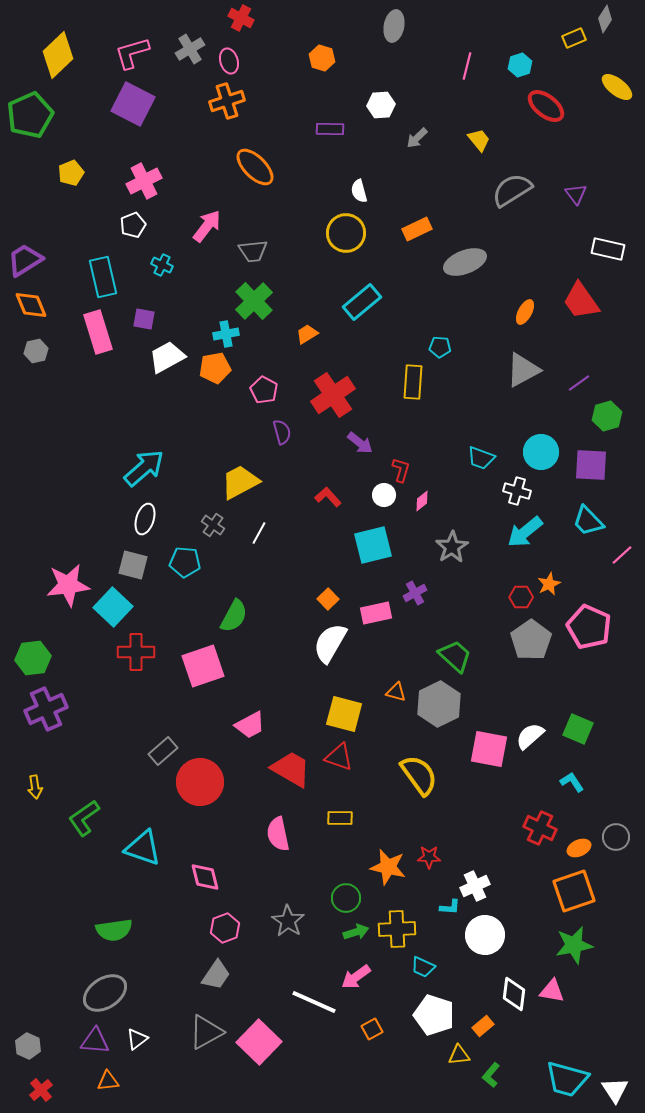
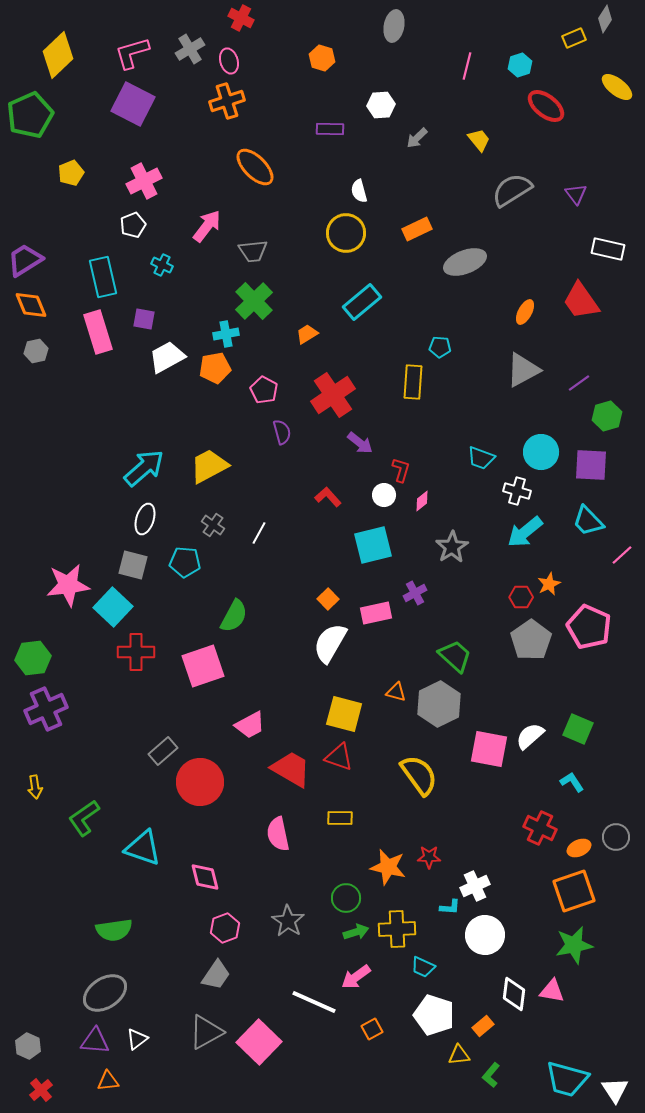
yellow trapezoid at (240, 482): moved 31 px left, 16 px up
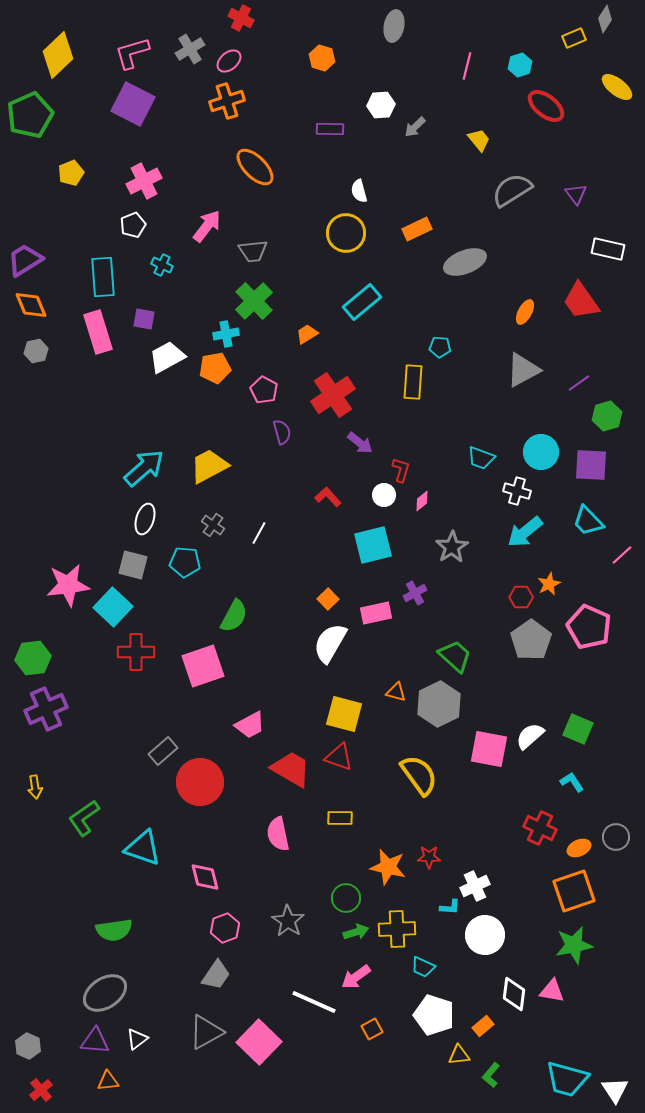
pink ellipse at (229, 61): rotated 65 degrees clockwise
gray arrow at (417, 138): moved 2 px left, 11 px up
cyan rectangle at (103, 277): rotated 9 degrees clockwise
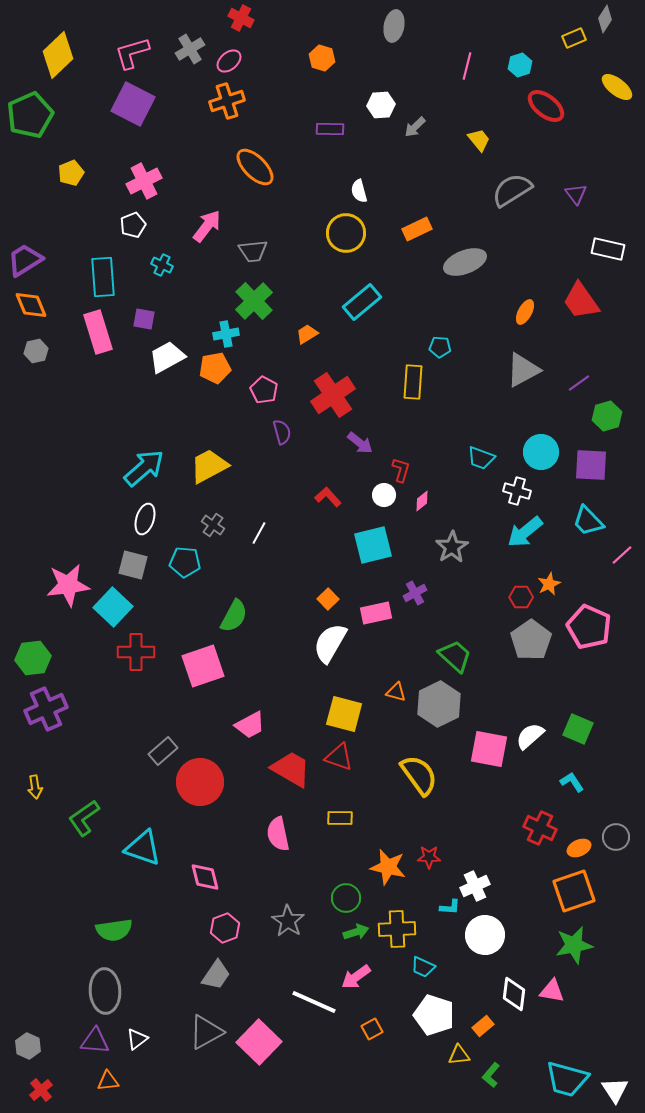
gray ellipse at (105, 993): moved 2 px up; rotated 60 degrees counterclockwise
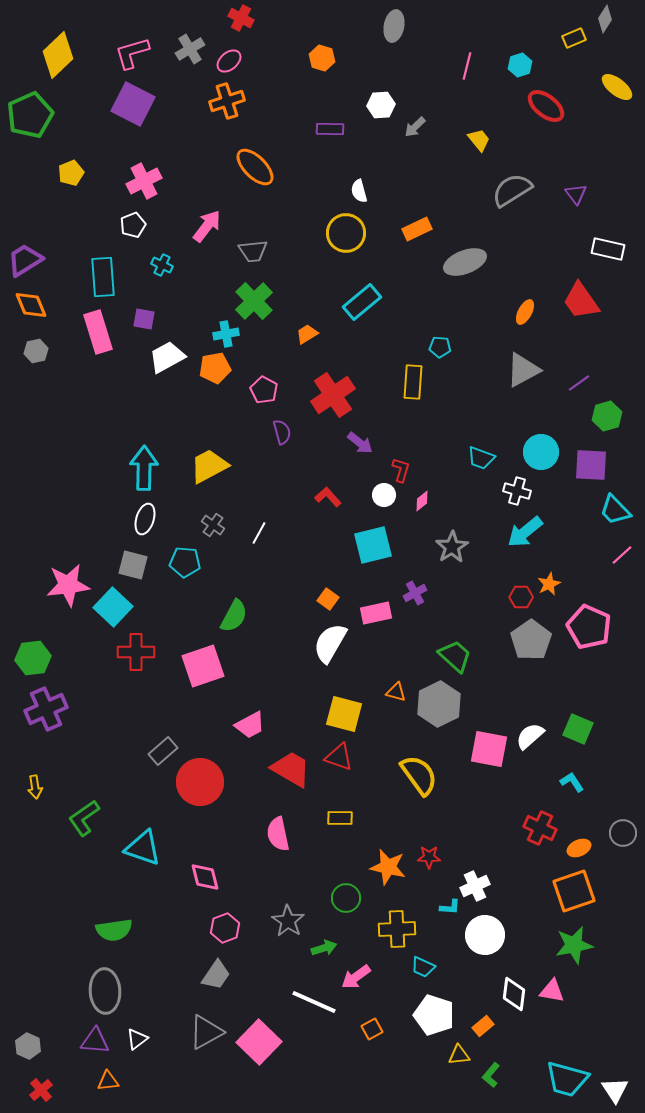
cyan arrow at (144, 468): rotated 48 degrees counterclockwise
cyan trapezoid at (588, 521): moved 27 px right, 11 px up
orange square at (328, 599): rotated 10 degrees counterclockwise
gray circle at (616, 837): moved 7 px right, 4 px up
green arrow at (356, 932): moved 32 px left, 16 px down
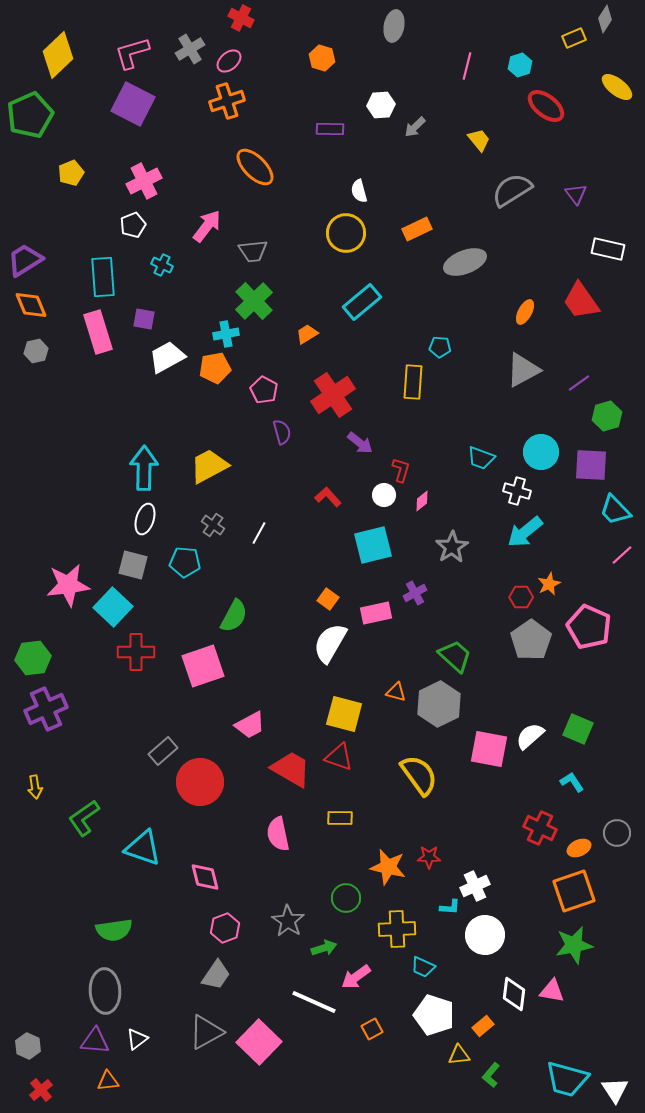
gray circle at (623, 833): moved 6 px left
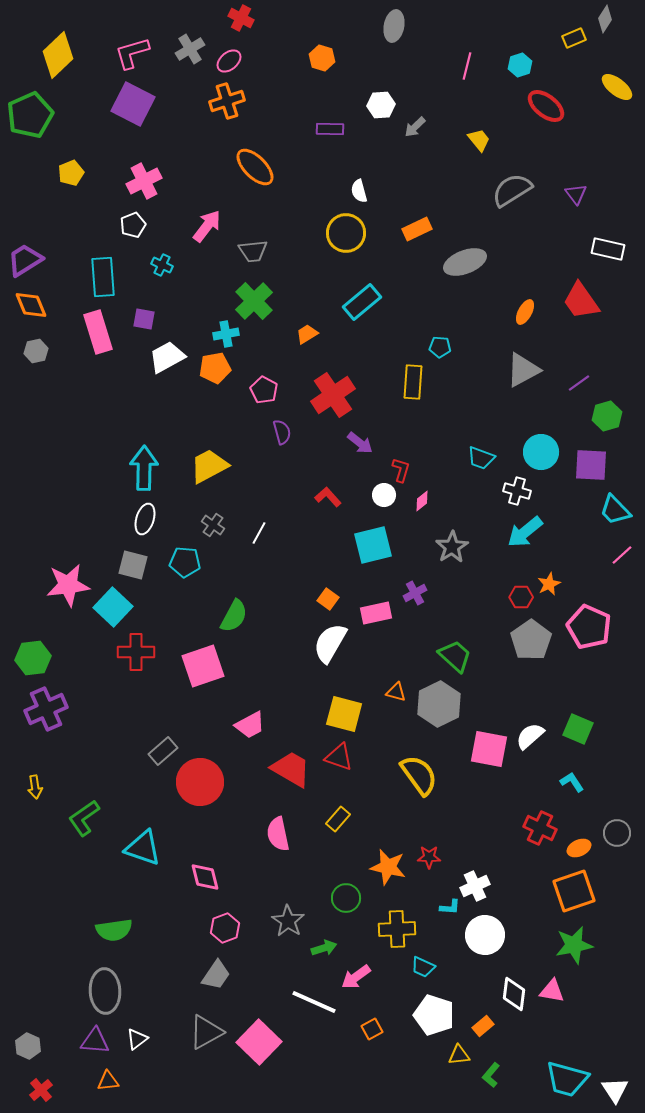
yellow rectangle at (340, 818): moved 2 px left, 1 px down; rotated 50 degrees counterclockwise
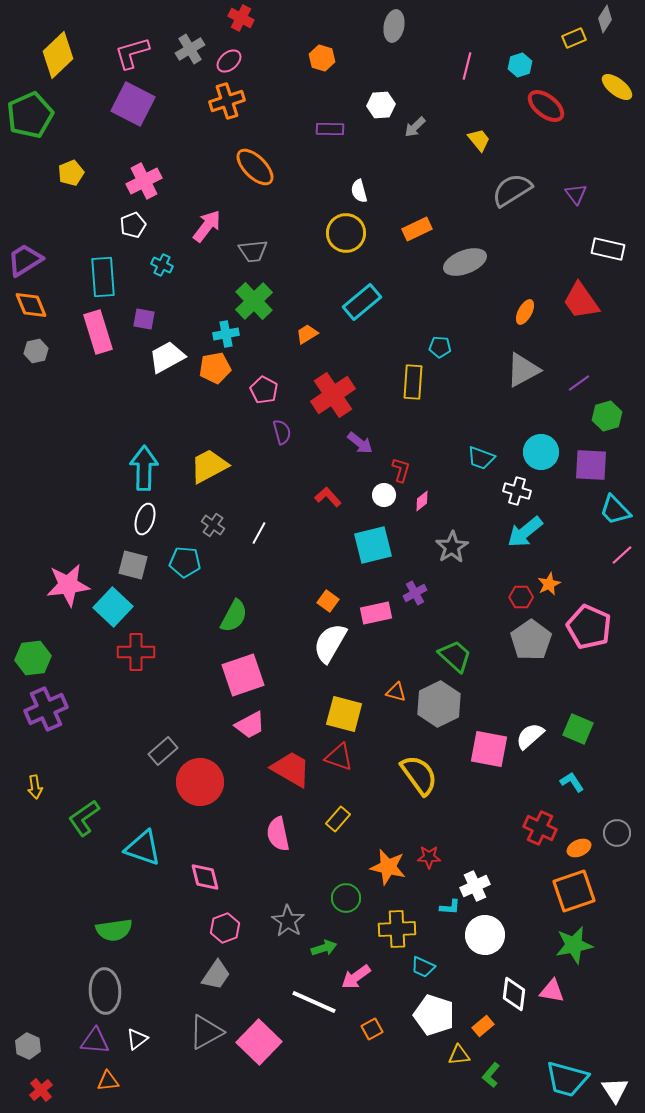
orange square at (328, 599): moved 2 px down
pink square at (203, 666): moved 40 px right, 9 px down
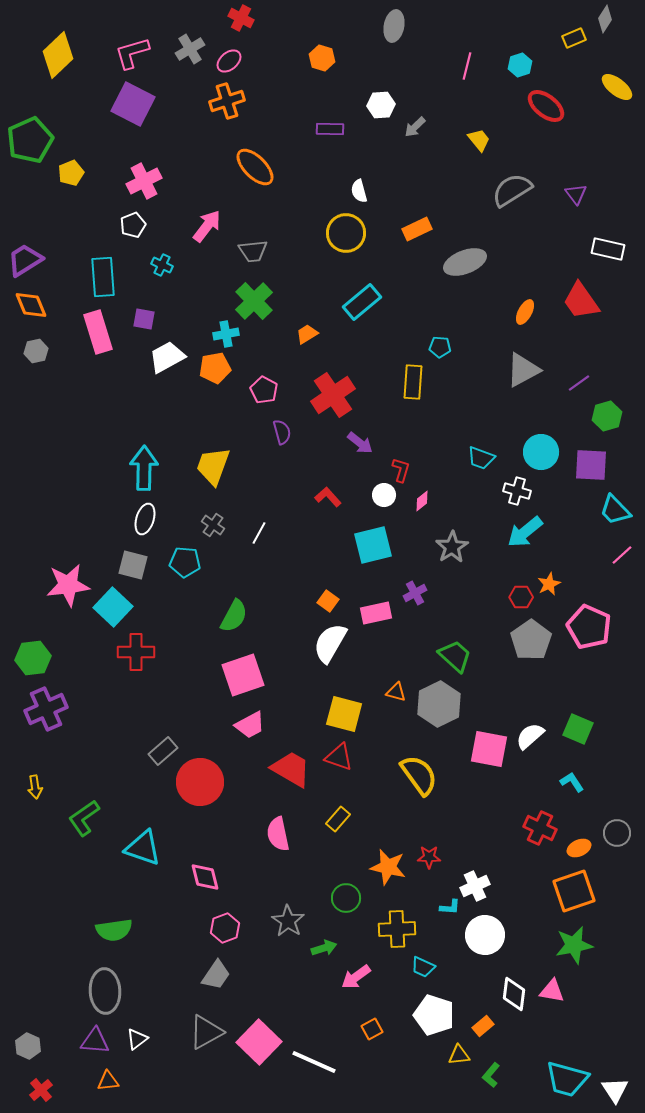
green pentagon at (30, 115): moved 25 px down
yellow trapezoid at (209, 466): moved 4 px right; rotated 42 degrees counterclockwise
white line at (314, 1002): moved 60 px down
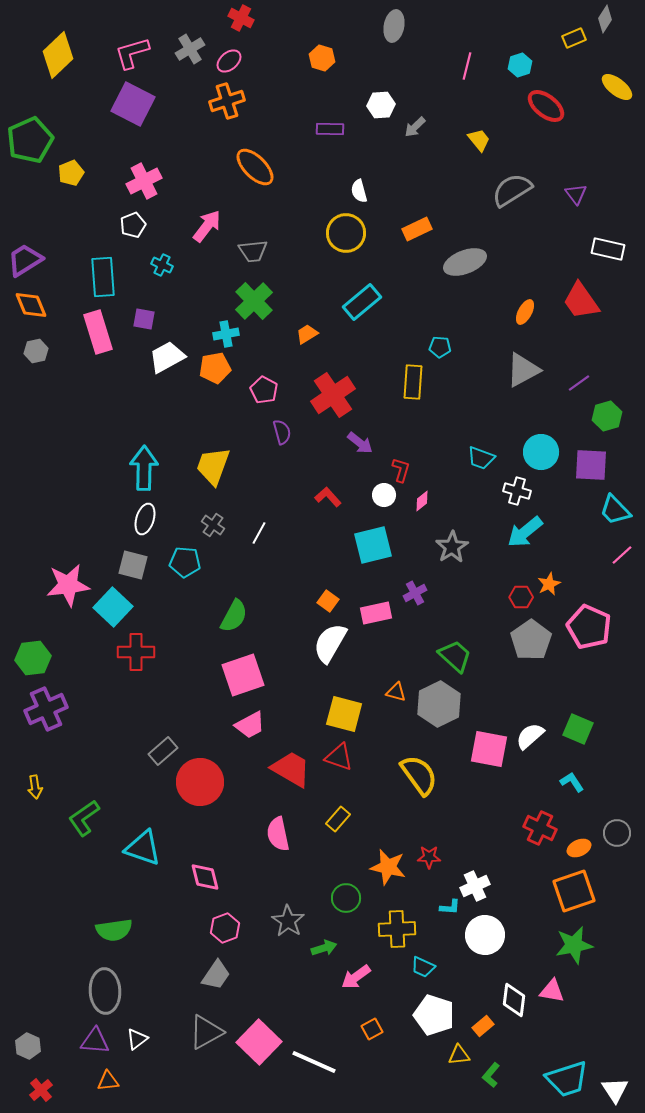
white diamond at (514, 994): moved 6 px down
cyan trapezoid at (567, 1079): rotated 33 degrees counterclockwise
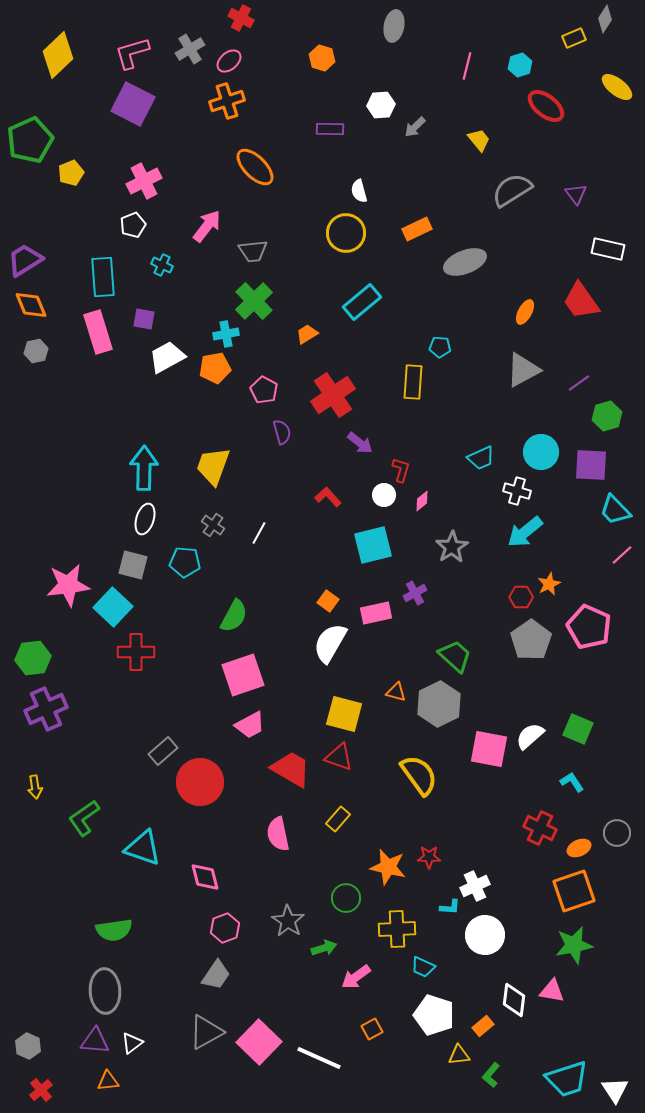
cyan trapezoid at (481, 458): rotated 44 degrees counterclockwise
white triangle at (137, 1039): moved 5 px left, 4 px down
white line at (314, 1062): moved 5 px right, 4 px up
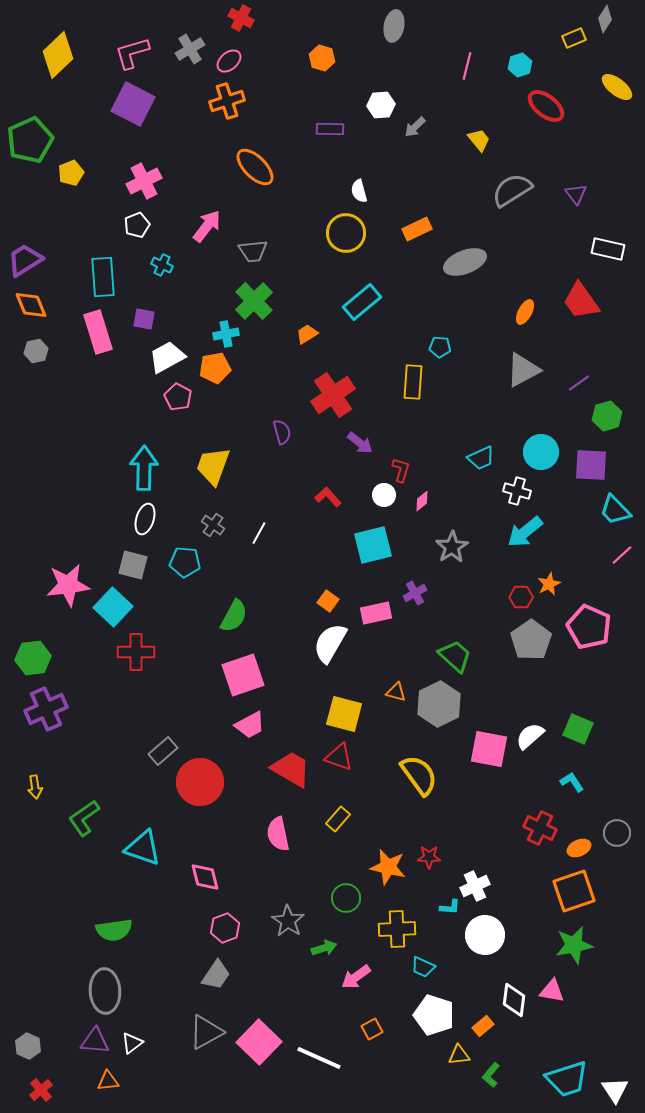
white pentagon at (133, 225): moved 4 px right
pink pentagon at (264, 390): moved 86 px left, 7 px down
